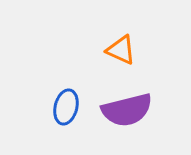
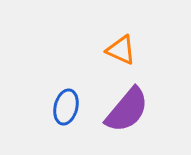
purple semicircle: rotated 36 degrees counterclockwise
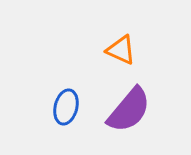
purple semicircle: moved 2 px right
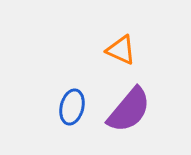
blue ellipse: moved 6 px right
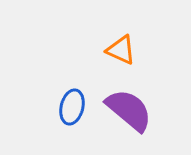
purple semicircle: rotated 90 degrees counterclockwise
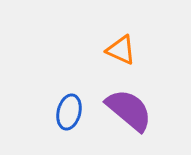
blue ellipse: moved 3 px left, 5 px down
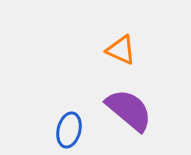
blue ellipse: moved 18 px down
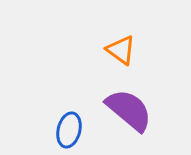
orange triangle: rotated 12 degrees clockwise
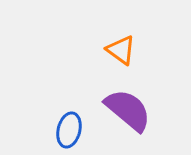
purple semicircle: moved 1 px left
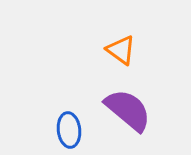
blue ellipse: rotated 20 degrees counterclockwise
